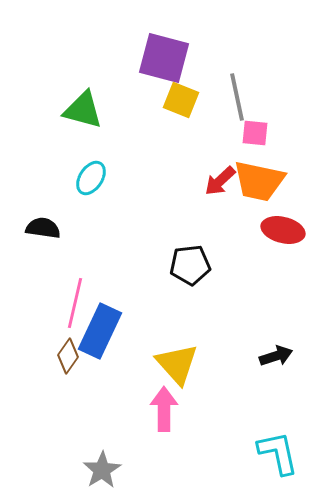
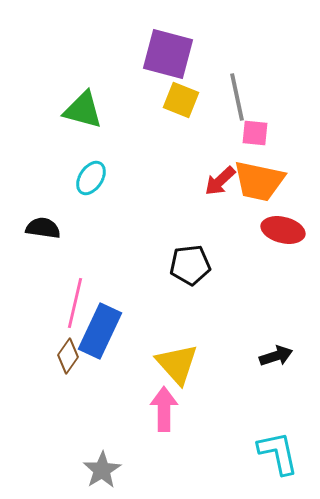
purple square: moved 4 px right, 4 px up
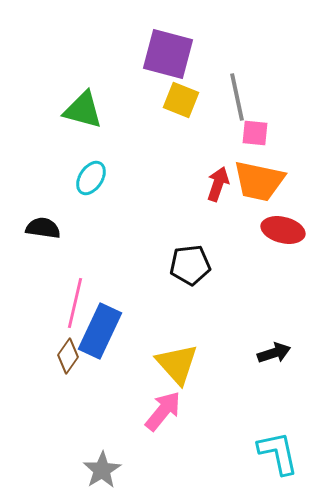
red arrow: moved 2 px left, 3 px down; rotated 152 degrees clockwise
black arrow: moved 2 px left, 3 px up
pink arrow: moved 1 px left, 2 px down; rotated 39 degrees clockwise
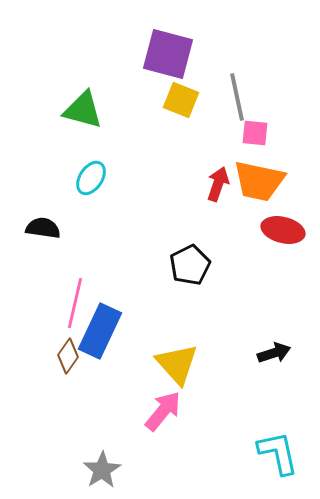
black pentagon: rotated 21 degrees counterclockwise
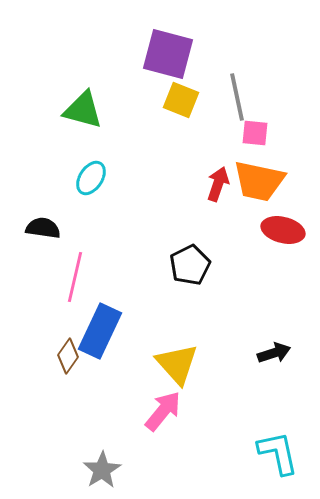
pink line: moved 26 px up
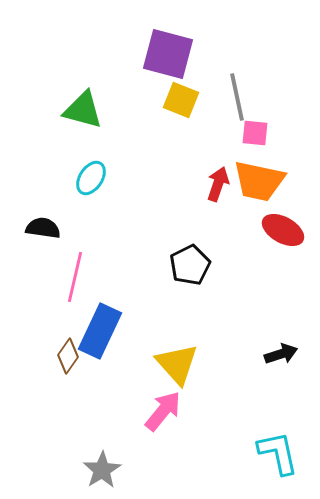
red ellipse: rotated 15 degrees clockwise
black arrow: moved 7 px right, 1 px down
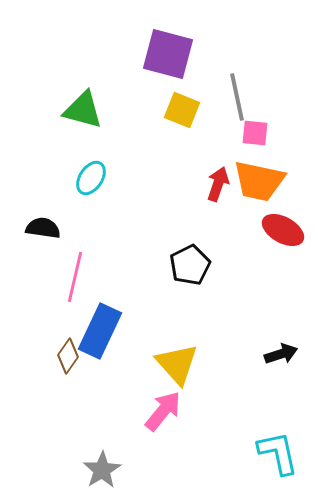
yellow square: moved 1 px right, 10 px down
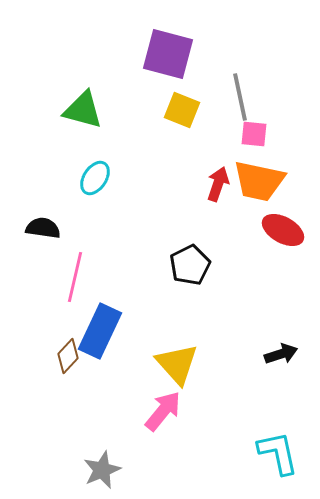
gray line: moved 3 px right
pink square: moved 1 px left, 1 px down
cyan ellipse: moved 4 px right
brown diamond: rotated 8 degrees clockwise
gray star: rotated 9 degrees clockwise
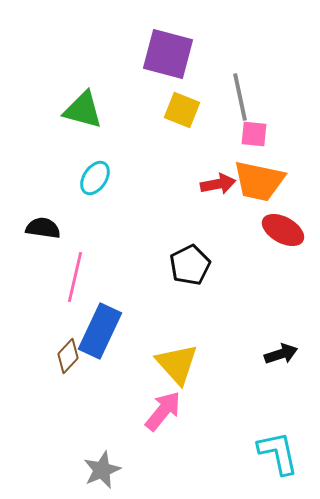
red arrow: rotated 60 degrees clockwise
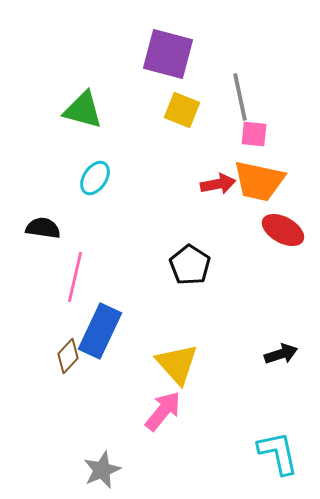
black pentagon: rotated 12 degrees counterclockwise
